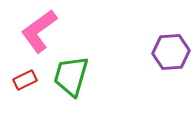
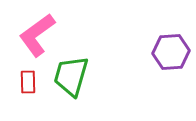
pink L-shape: moved 2 px left, 4 px down
red rectangle: moved 3 px right, 2 px down; rotated 65 degrees counterclockwise
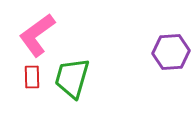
green trapezoid: moved 1 px right, 2 px down
red rectangle: moved 4 px right, 5 px up
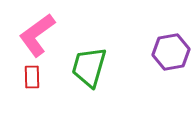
purple hexagon: rotated 6 degrees counterclockwise
green trapezoid: moved 17 px right, 11 px up
